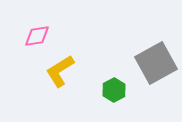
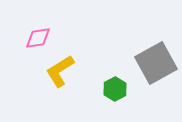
pink diamond: moved 1 px right, 2 px down
green hexagon: moved 1 px right, 1 px up
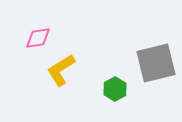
gray square: rotated 15 degrees clockwise
yellow L-shape: moved 1 px right, 1 px up
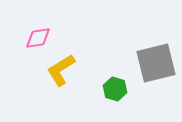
green hexagon: rotated 15 degrees counterclockwise
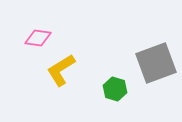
pink diamond: rotated 16 degrees clockwise
gray square: rotated 6 degrees counterclockwise
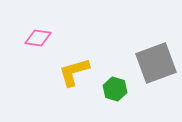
yellow L-shape: moved 13 px right, 2 px down; rotated 16 degrees clockwise
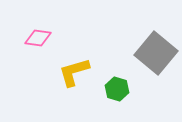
gray square: moved 10 px up; rotated 30 degrees counterclockwise
green hexagon: moved 2 px right
